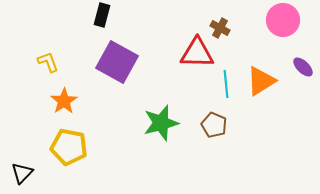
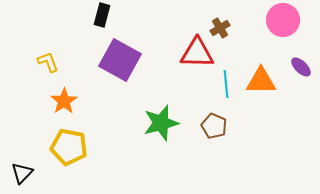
brown cross: rotated 30 degrees clockwise
purple square: moved 3 px right, 2 px up
purple ellipse: moved 2 px left
orange triangle: rotated 32 degrees clockwise
brown pentagon: moved 1 px down
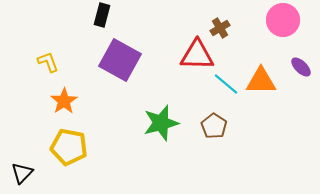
red triangle: moved 2 px down
cyan line: rotated 44 degrees counterclockwise
brown pentagon: rotated 10 degrees clockwise
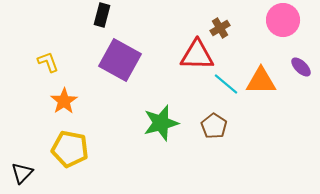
yellow pentagon: moved 1 px right, 2 px down
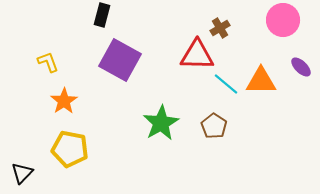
green star: rotated 15 degrees counterclockwise
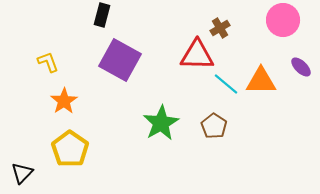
yellow pentagon: rotated 24 degrees clockwise
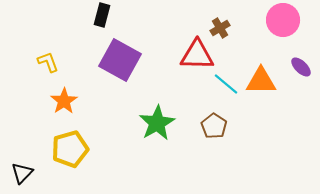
green star: moved 4 px left
yellow pentagon: rotated 21 degrees clockwise
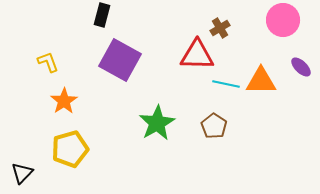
cyan line: rotated 28 degrees counterclockwise
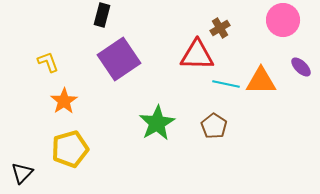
purple square: moved 1 px left, 1 px up; rotated 27 degrees clockwise
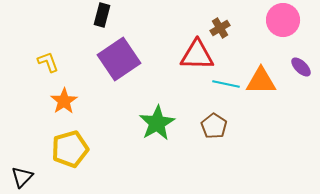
black triangle: moved 4 px down
